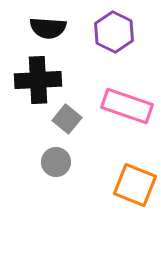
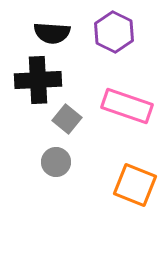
black semicircle: moved 4 px right, 5 px down
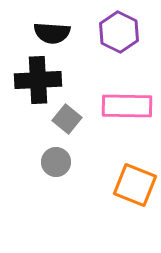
purple hexagon: moved 5 px right
pink rectangle: rotated 18 degrees counterclockwise
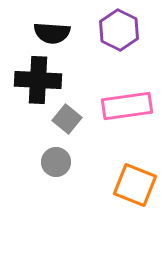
purple hexagon: moved 2 px up
black cross: rotated 6 degrees clockwise
pink rectangle: rotated 9 degrees counterclockwise
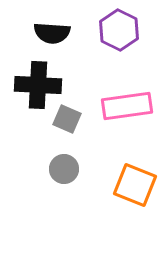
black cross: moved 5 px down
gray square: rotated 16 degrees counterclockwise
gray circle: moved 8 px right, 7 px down
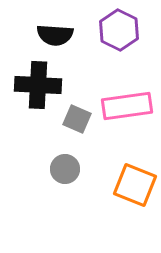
black semicircle: moved 3 px right, 2 px down
gray square: moved 10 px right
gray circle: moved 1 px right
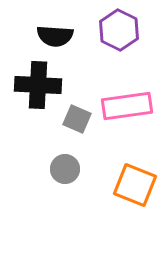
black semicircle: moved 1 px down
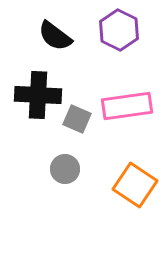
black semicircle: rotated 33 degrees clockwise
black cross: moved 10 px down
orange square: rotated 12 degrees clockwise
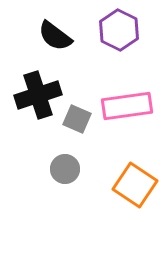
black cross: rotated 21 degrees counterclockwise
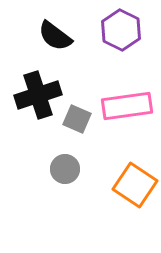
purple hexagon: moved 2 px right
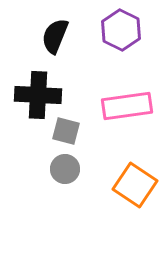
black semicircle: rotated 75 degrees clockwise
black cross: rotated 21 degrees clockwise
gray square: moved 11 px left, 12 px down; rotated 8 degrees counterclockwise
